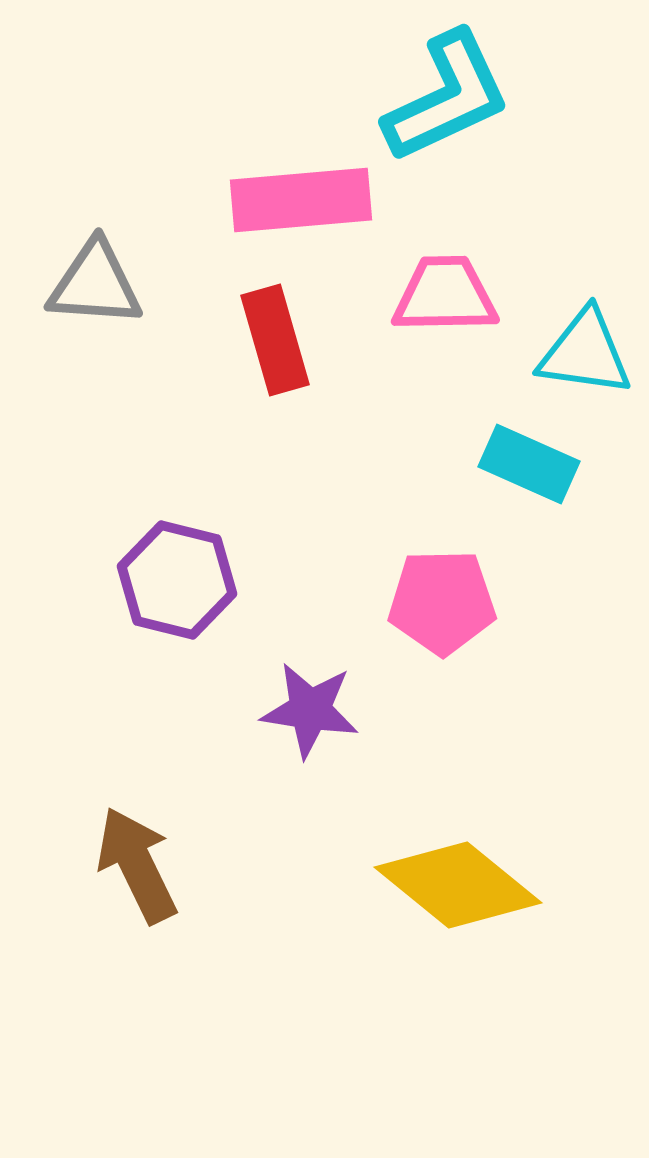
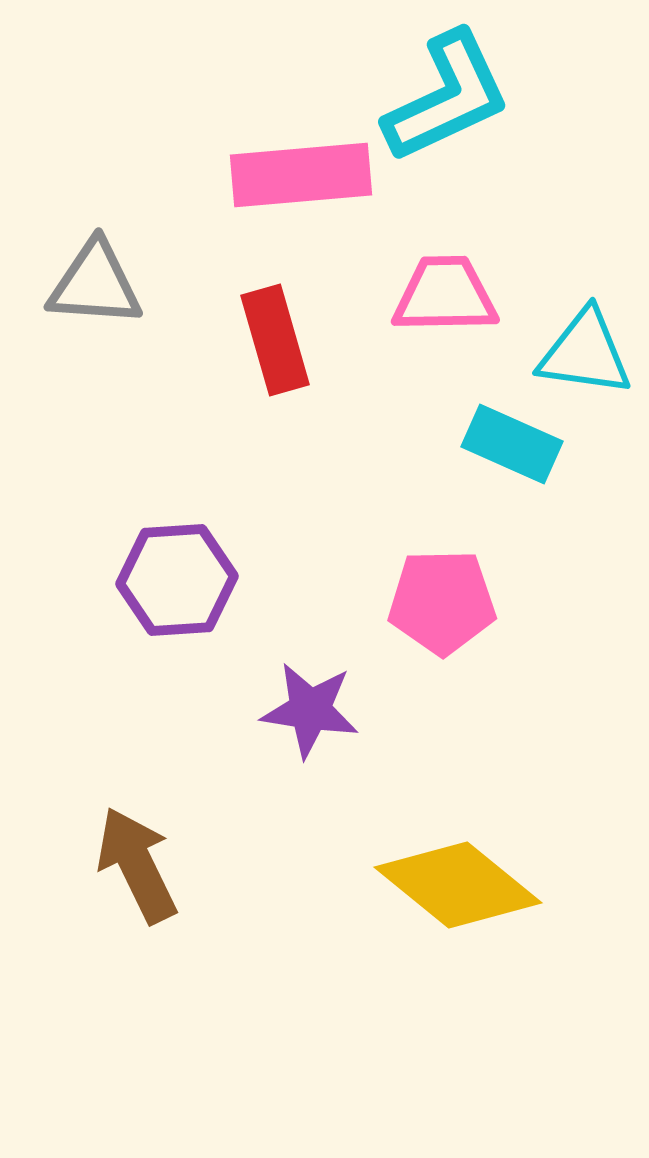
pink rectangle: moved 25 px up
cyan rectangle: moved 17 px left, 20 px up
purple hexagon: rotated 18 degrees counterclockwise
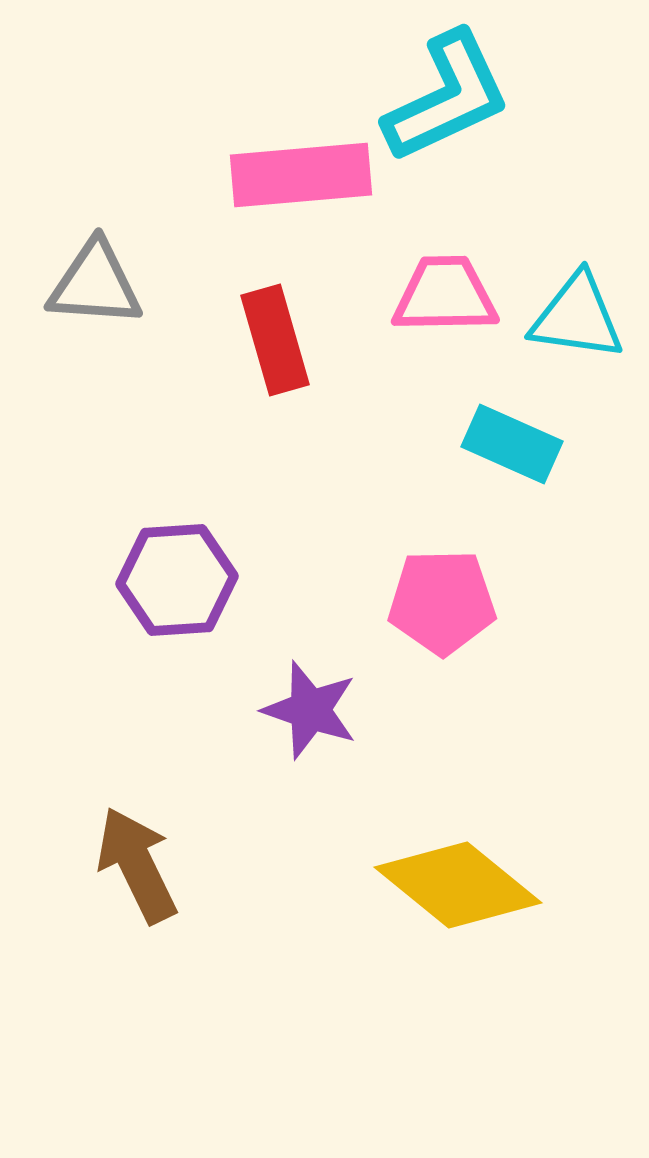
cyan triangle: moved 8 px left, 36 px up
purple star: rotated 10 degrees clockwise
